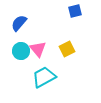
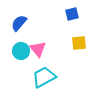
blue square: moved 3 px left, 3 px down
yellow square: moved 12 px right, 6 px up; rotated 21 degrees clockwise
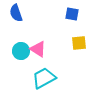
blue square: rotated 24 degrees clockwise
blue semicircle: moved 3 px left, 10 px up; rotated 60 degrees counterclockwise
pink triangle: rotated 18 degrees counterclockwise
cyan trapezoid: moved 1 px down
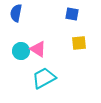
blue semicircle: rotated 30 degrees clockwise
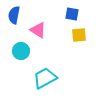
blue semicircle: moved 2 px left, 2 px down
yellow square: moved 8 px up
pink triangle: moved 19 px up
cyan trapezoid: moved 1 px right
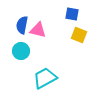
blue semicircle: moved 8 px right, 10 px down
pink triangle: rotated 18 degrees counterclockwise
yellow square: rotated 28 degrees clockwise
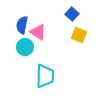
blue square: rotated 32 degrees clockwise
pink triangle: moved 2 px down; rotated 18 degrees clockwise
cyan circle: moved 4 px right, 4 px up
cyan trapezoid: moved 2 px up; rotated 120 degrees clockwise
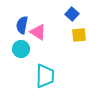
yellow square: rotated 28 degrees counterclockwise
cyan circle: moved 4 px left, 2 px down
